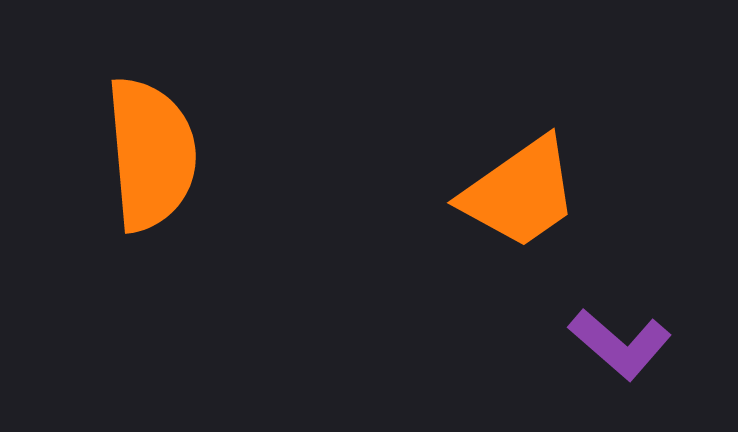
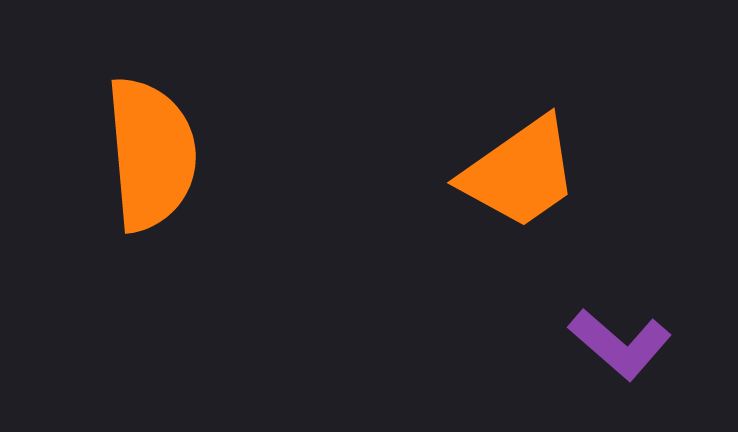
orange trapezoid: moved 20 px up
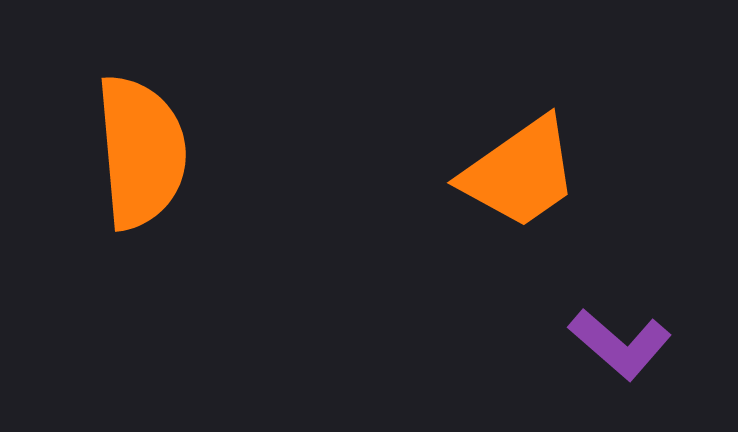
orange semicircle: moved 10 px left, 2 px up
